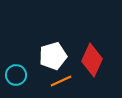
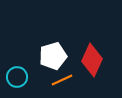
cyan circle: moved 1 px right, 2 px down
orange line: moved 1 px right, 1 px up
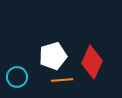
red diamond: moved 2 px down
orange line: rotated 20 degrees clockwise
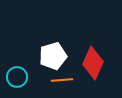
red diamond: moved 1 px right, 1 px down
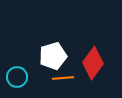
red diamond: rotated 12 degrees clockwise
orange line: moved 1 px right, 2 px up
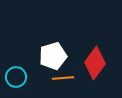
red diamond: moved 2 px right
cyan circle: moved 1 px left
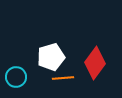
white pentagon: moved 2 px left, 1 px down
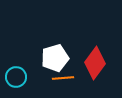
white pentagon: moved 4 px right, 1 px down
